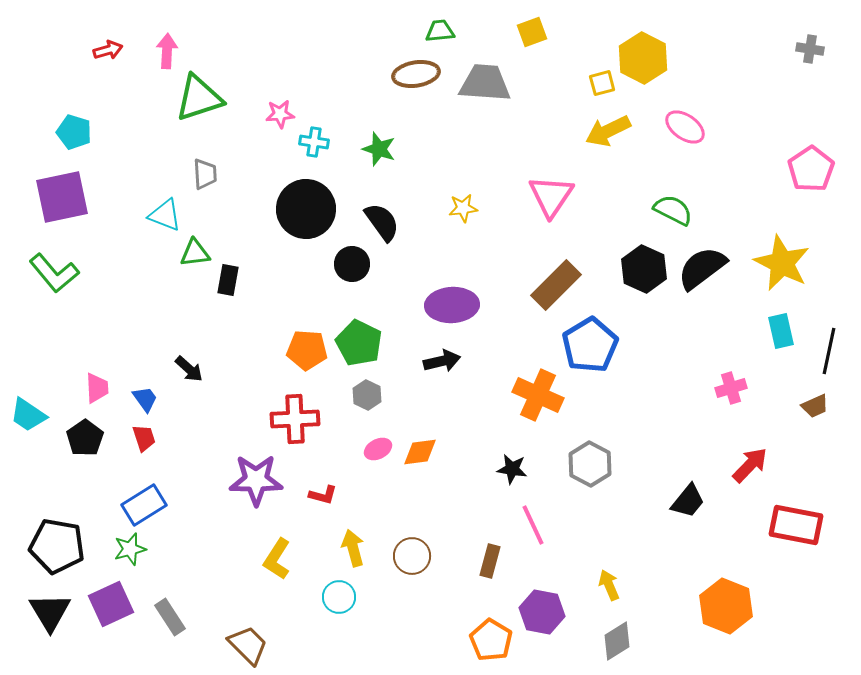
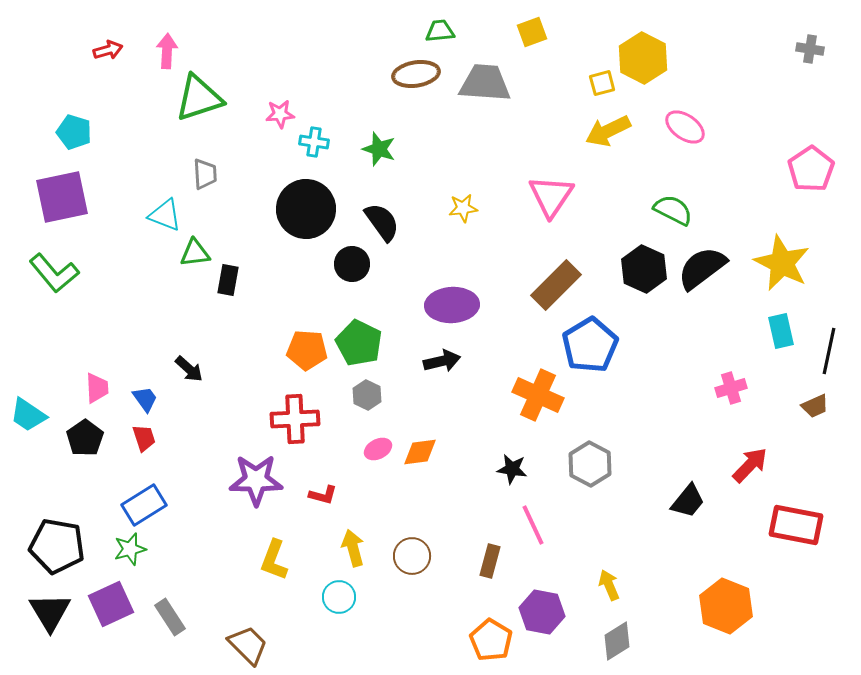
yellow L-shape at (277, 559): moved 3 px left, 1 px down; rotated 12 degrees counterclockwise
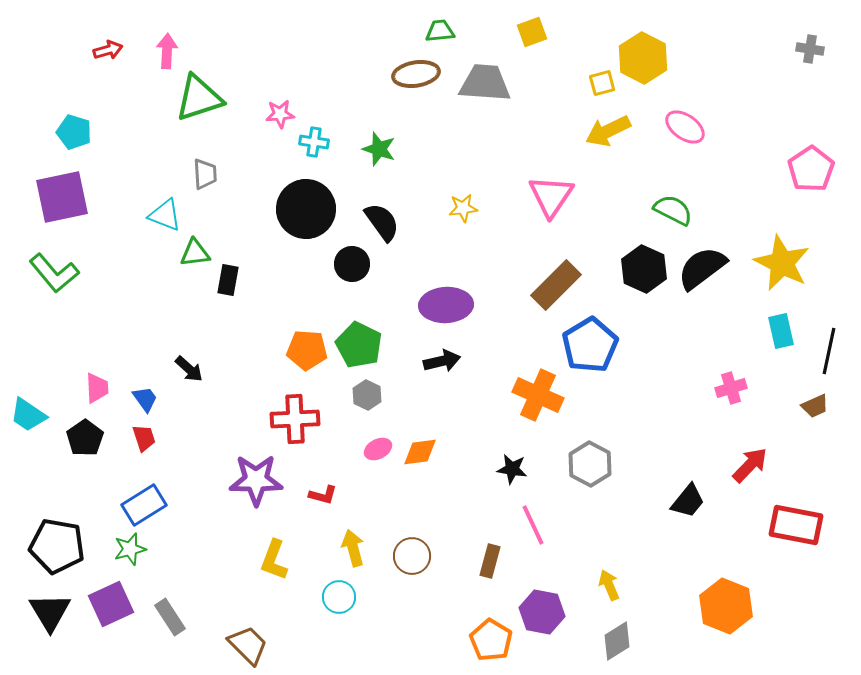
purple ellipse at (452, 305): moved 6 px left
green pentagon at (359, 343): moved 2 px down
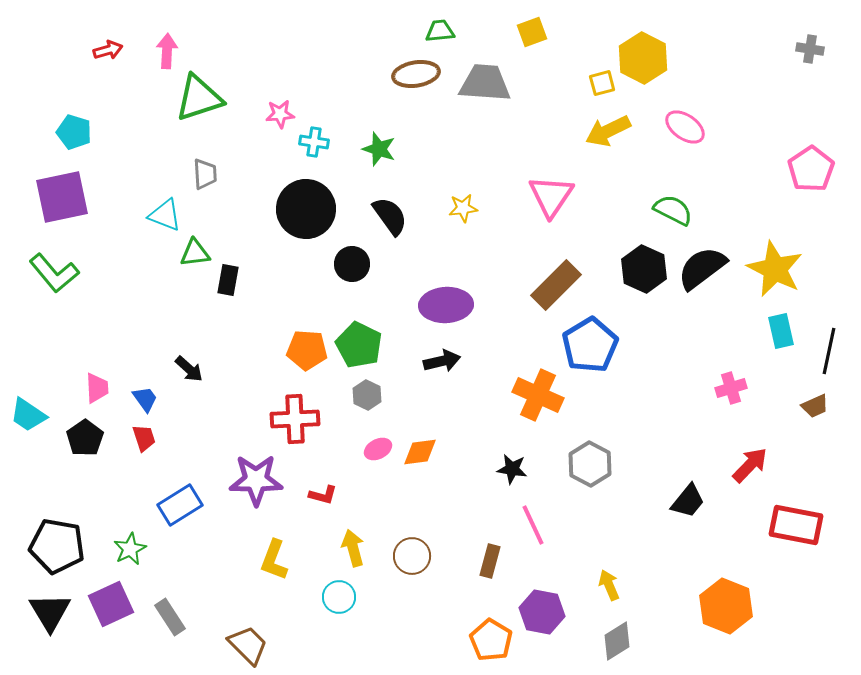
black semicircle at (382, 222): moved 8 px right, 6 px up
yellow star at (782, 263): moved 7 px left, 6 px down
blue rectangle at (144, 505): moved 36 px right
green star at (130, 549): rotated 12 degrees counterclockwise
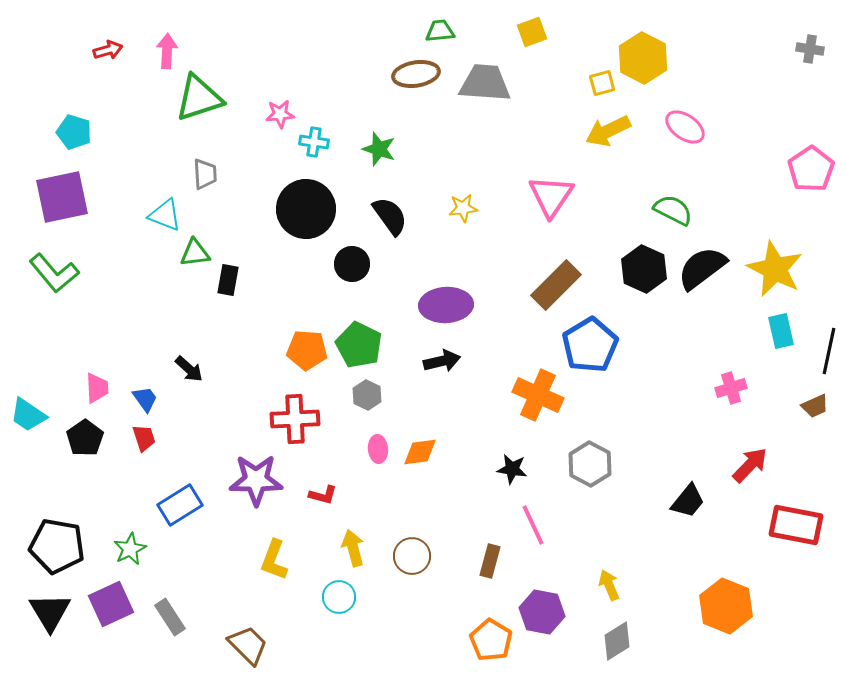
pink ellipse at (378, 449): rotated 68 degrees counterclockwise
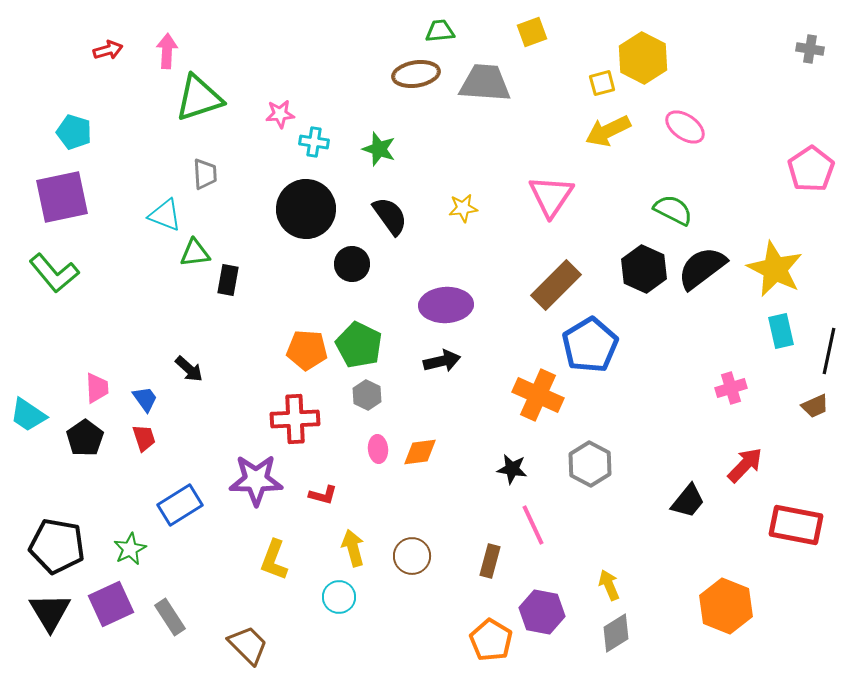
red arrow at (750, 465): moved 5 px left
gray diamond at (617, 641): moved 1 px left, 8 px up
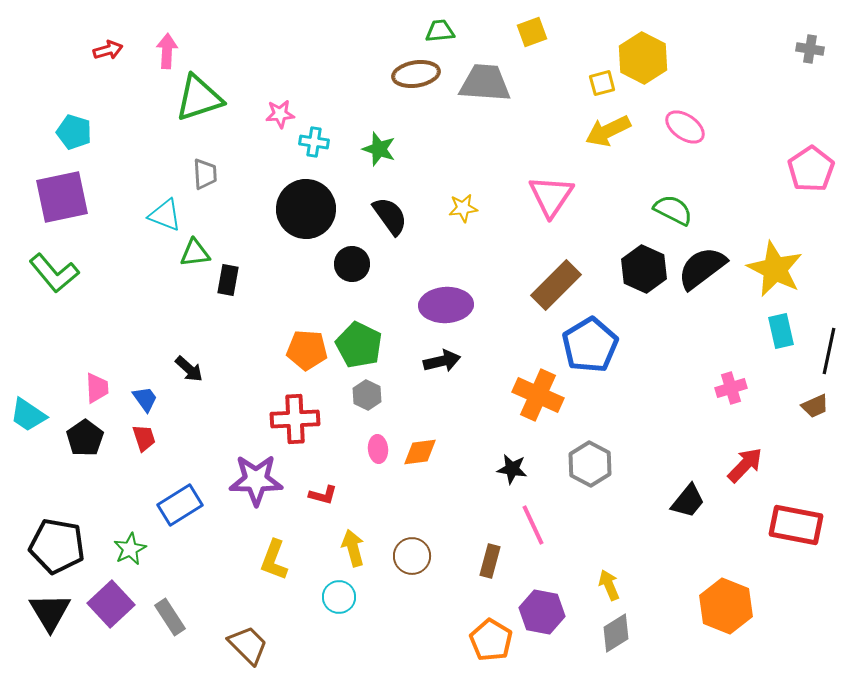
purple square at (111, 604): rotated 18 degrees counterclockwise
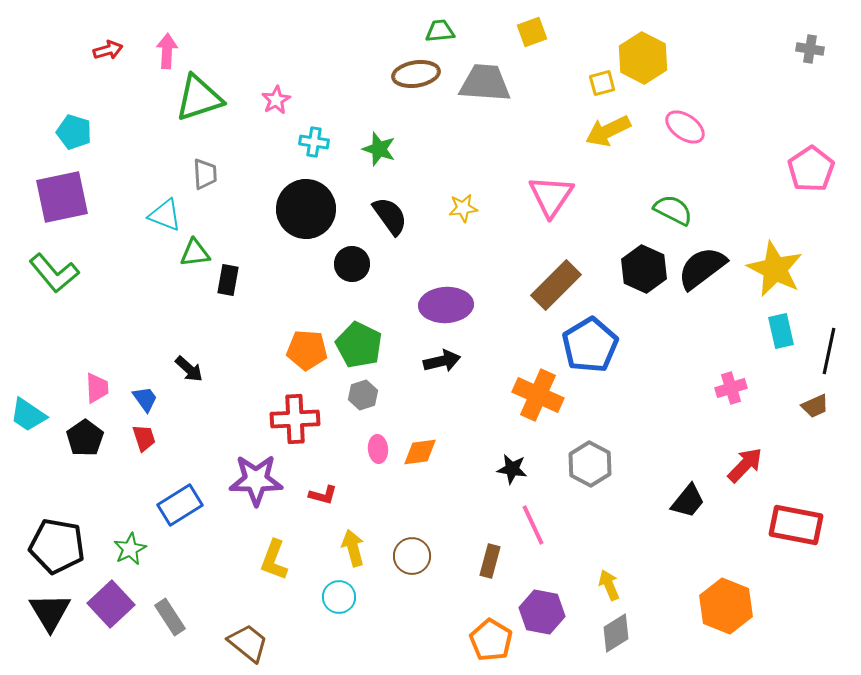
pink star at (280, 114): moved 4 px left, 14 px up; rotated 24 degrees counterclockwise
gray hexagon at (367, 395): moved 4 px left; rotated 16 degrees clockwise
brown trapezoid at (248, 645): moved 2 px up; rotated 6 degrees counterclockwise
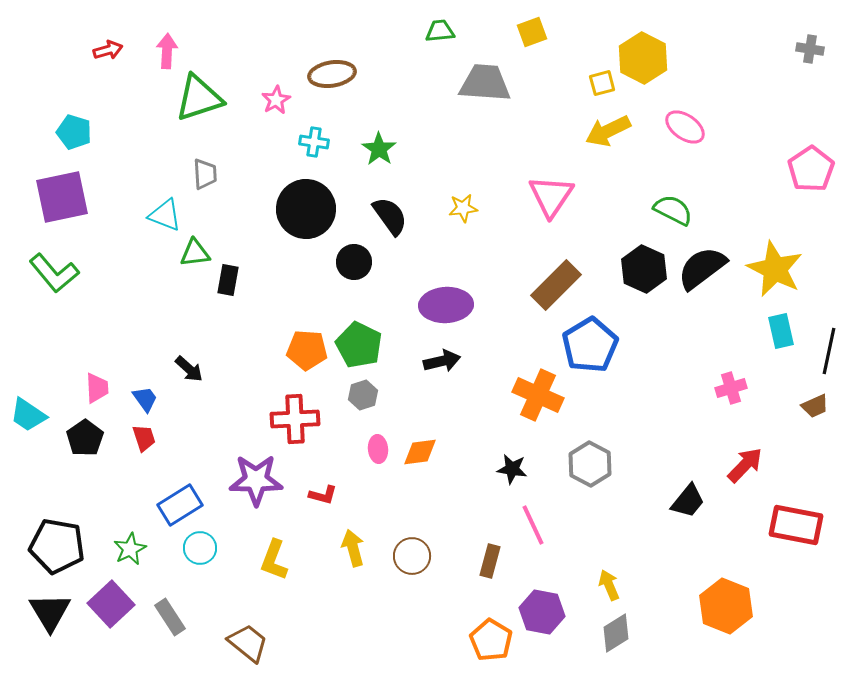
brown ellipse at (416, 74): moved 84 px left
green star at (379, 149): rotated 16 degrees clockwise
black circle at (352, 264): moved 2 px right, 2 px up
cyan circle at (339, 597): moved 139 px left, 49 px up
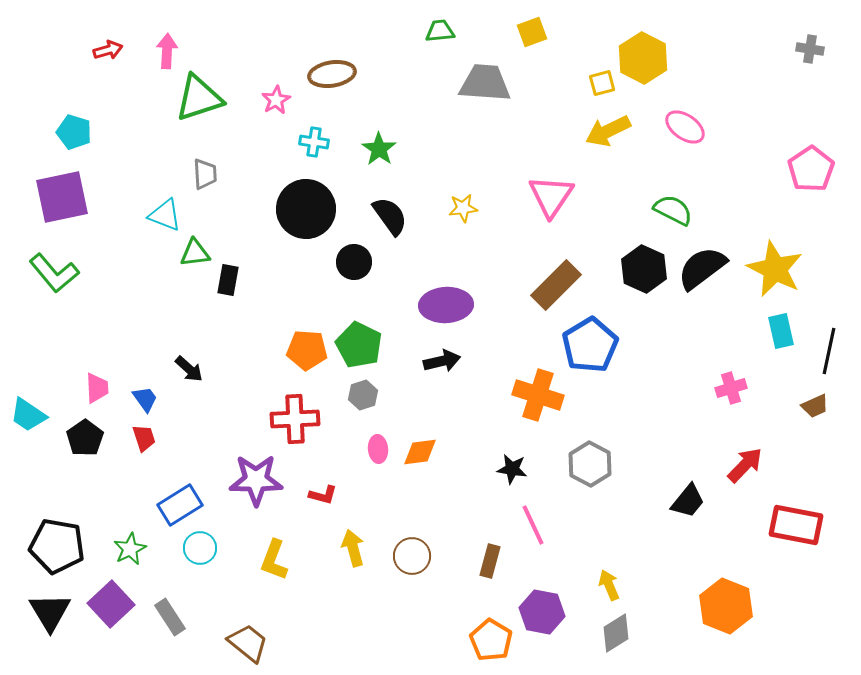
orange cross at (538, 395): rotated 6 degrees counterclockwise
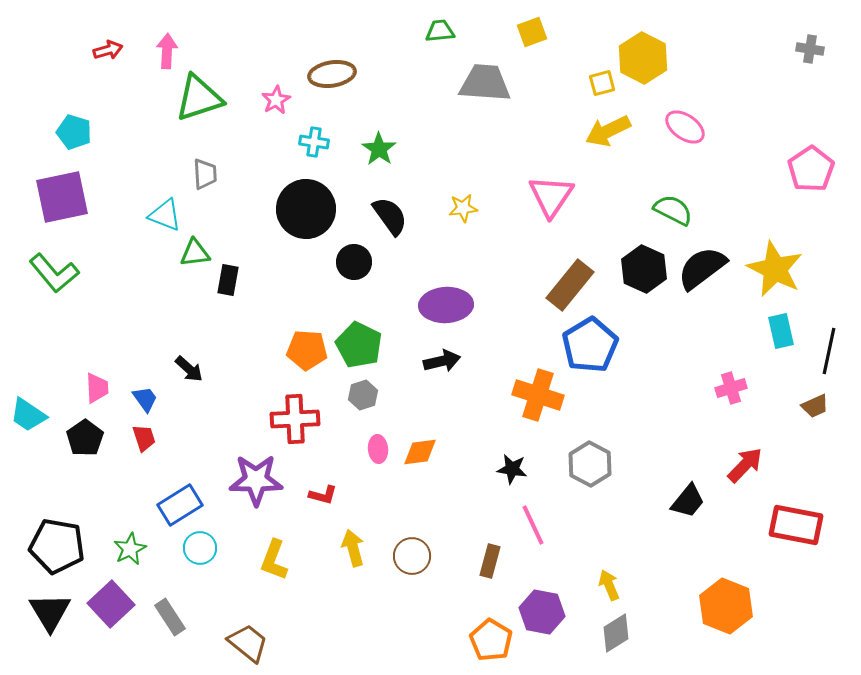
brown rectangle at (556, 285): moved 14 px right; rotated 6 degrees counterclockwise
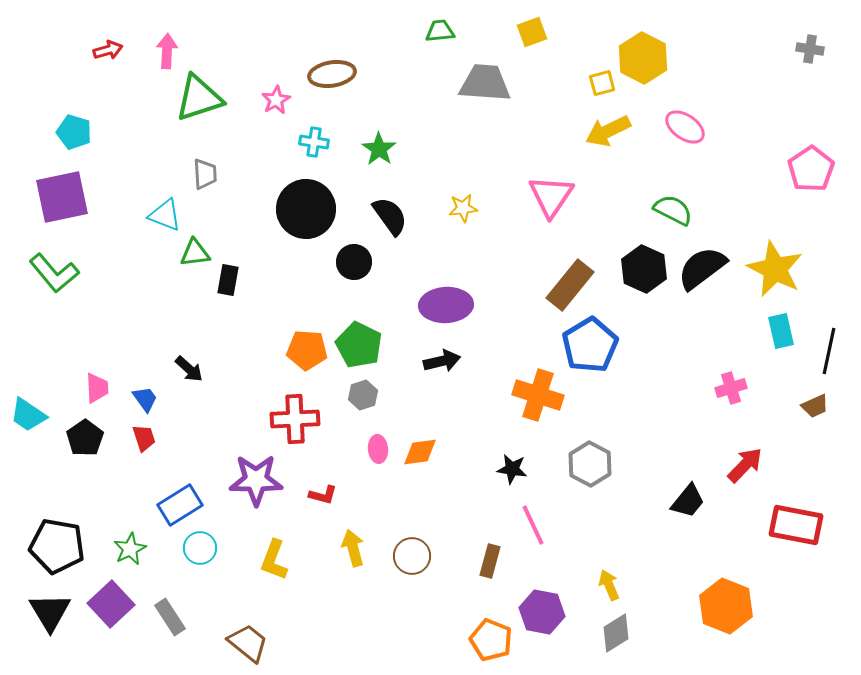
orange pentagon at (491, 640): rotated 9 degrees counterclockwise
